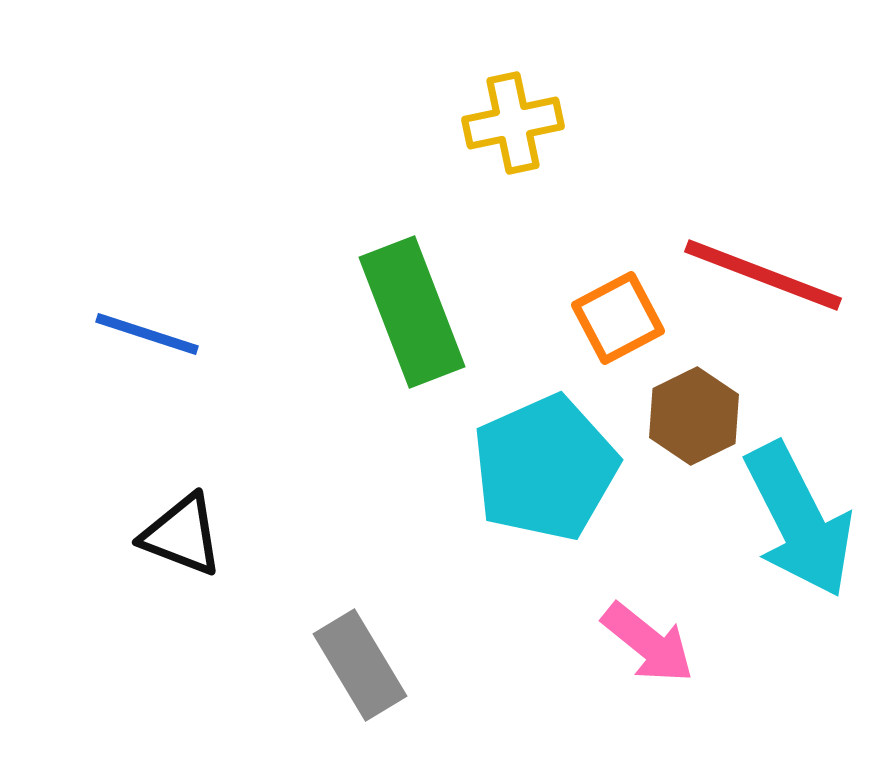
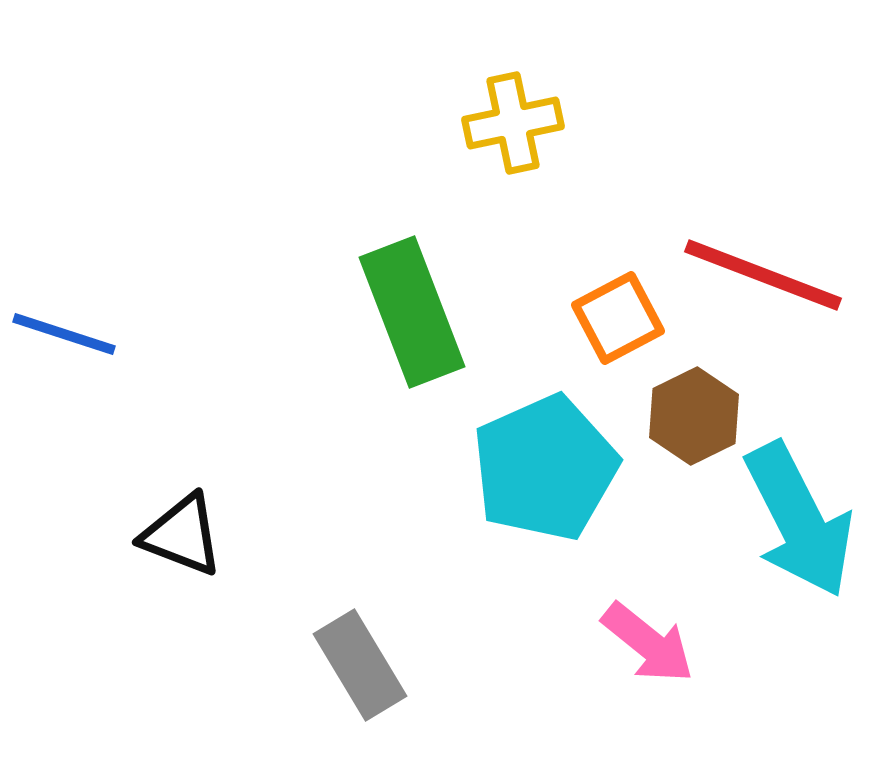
blue line: moved 83 px left
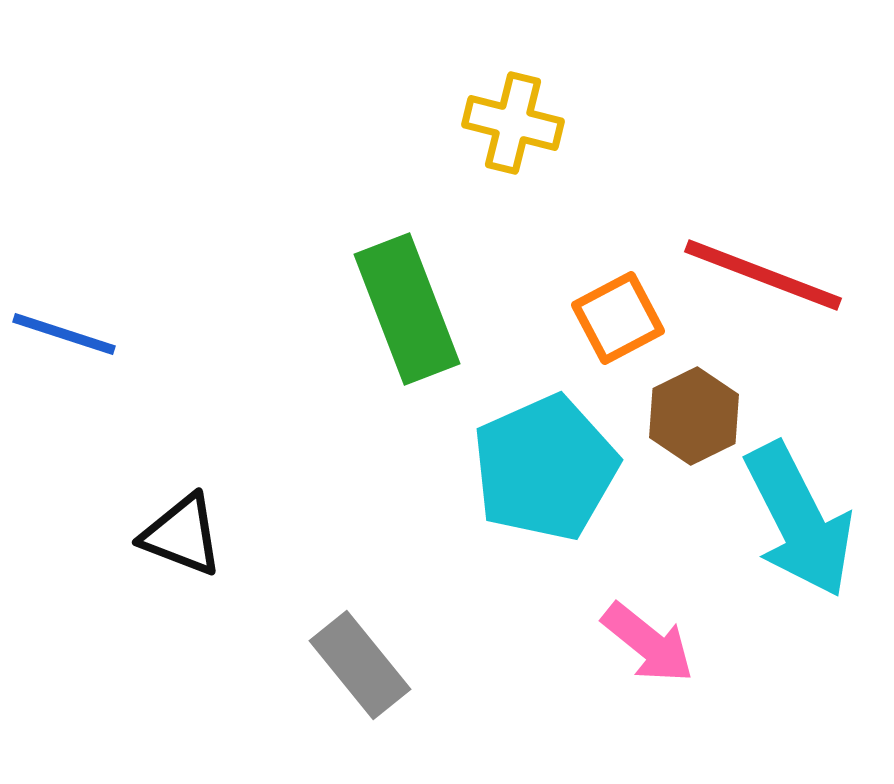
yellow cross: rotated 26 degrees clockwise
green rectangle: moved 5 px left, 3 px up
gray rectangle: rotated 8 degrees counterclockwise
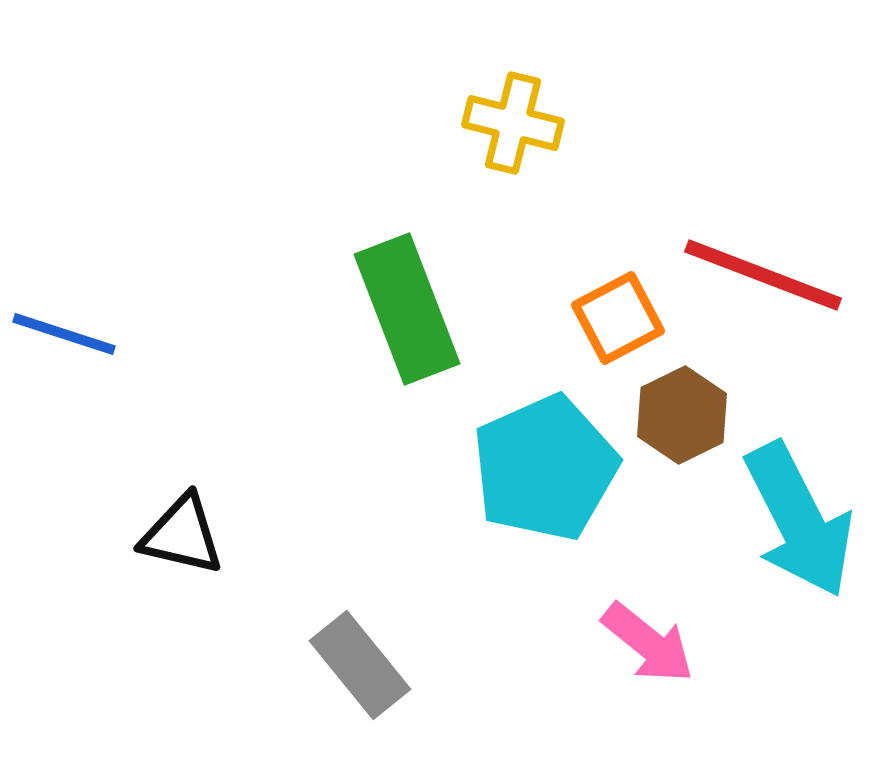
brown hexagon: moved 12 px left, 1 px up
black triangle: rotated 8 degrees counterclockwise
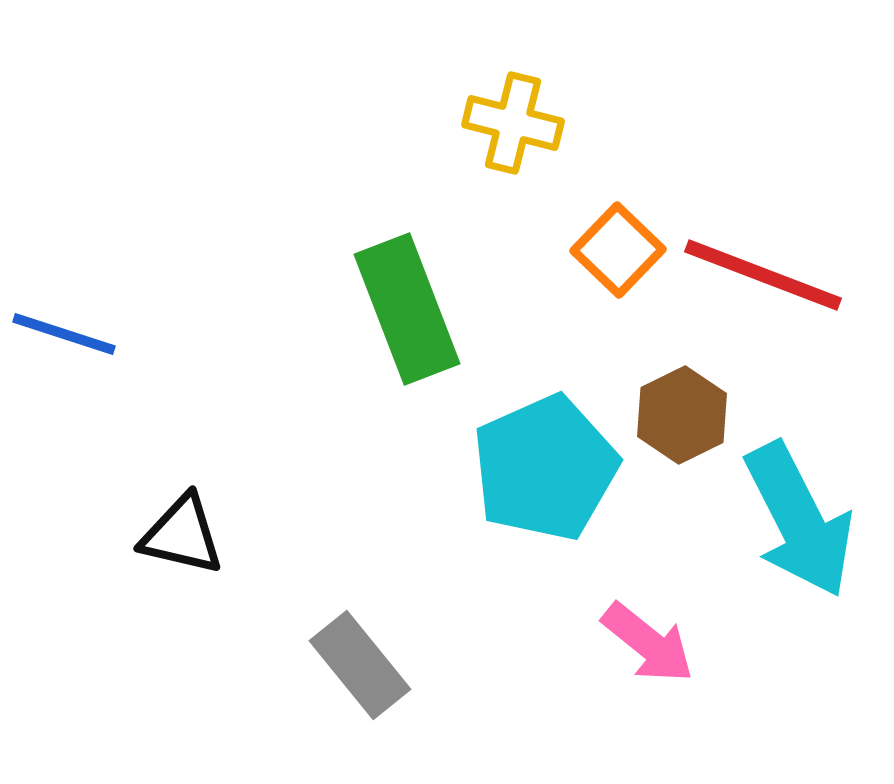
orange square: moved 68 px up; rotated 18 degrees counterclockwise
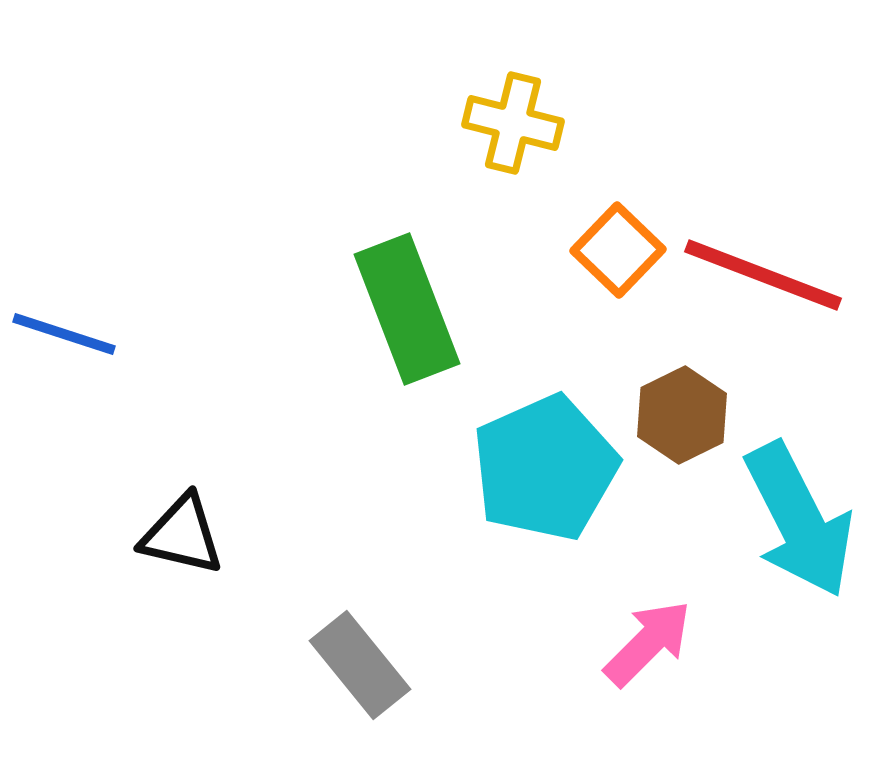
pink arrow: rotated 84 degrees counterclockwise
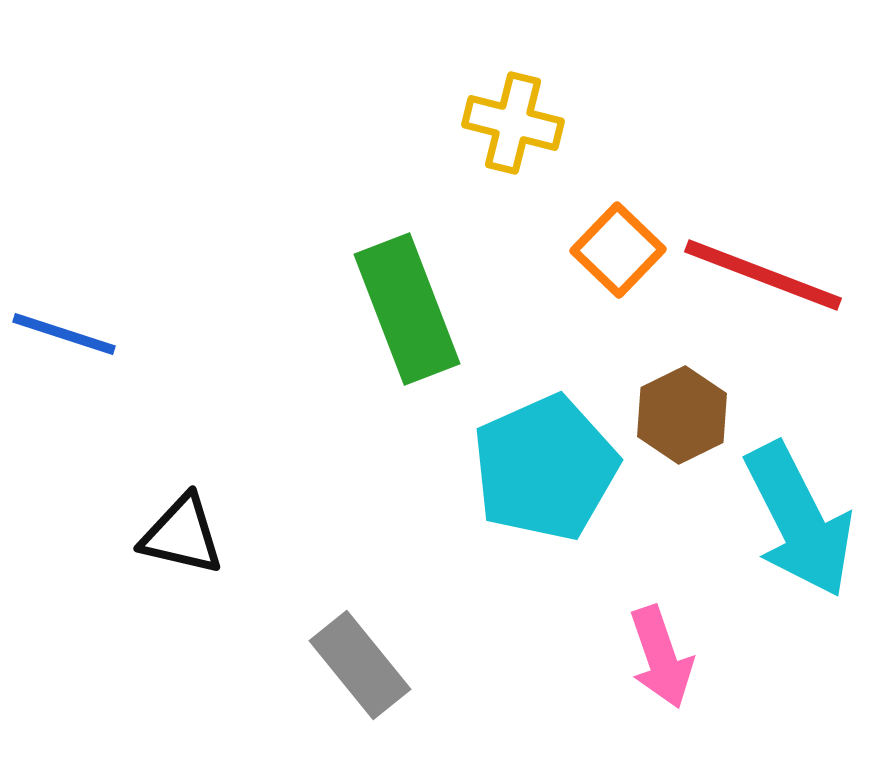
pink arrow: moved 13 px right, 14 px down; rotated 116 degrees clockwise
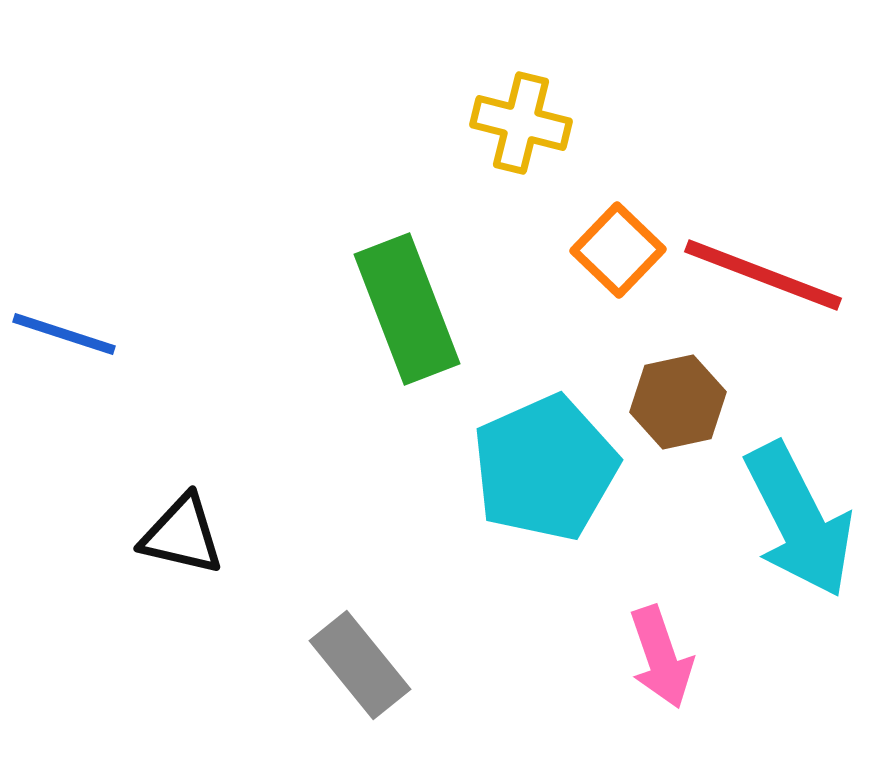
yellow cross: moved 8 px right
brown hexagon: moved 4 px left, 13 px up; rotated 14 degrees clockwise
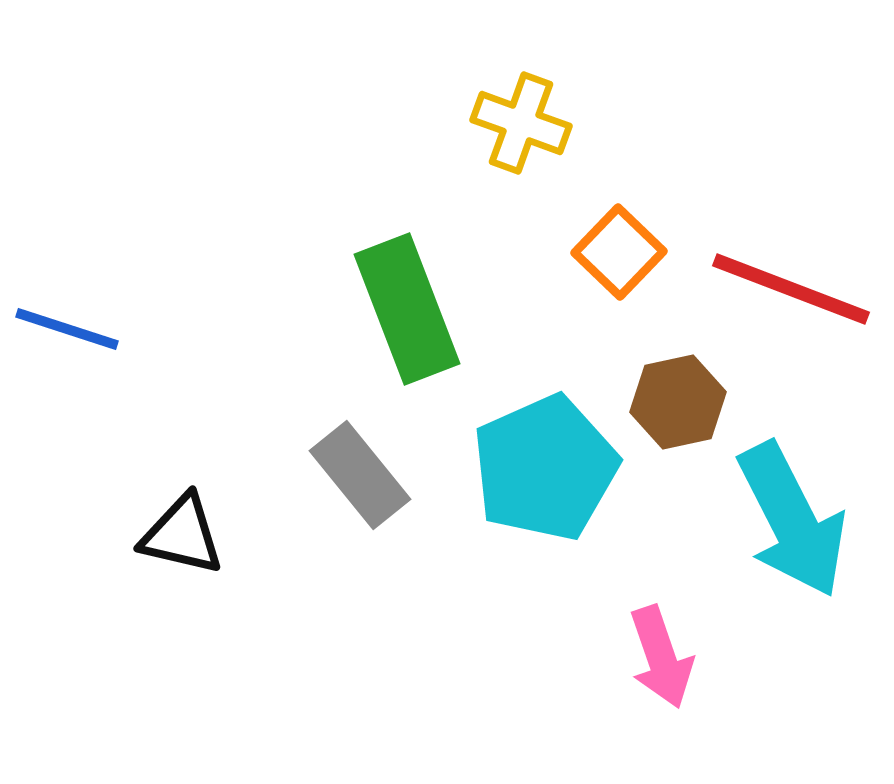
yellow cross: rotated 6 degrees clockwise
orange square: moved 1 px right, 2 px down
red line: moved 28 px right, 14 px down
blue line: moved 3 px right, 5 px up
cyan arrow: moved 7 px left
gray rectangle: moved 190 px up
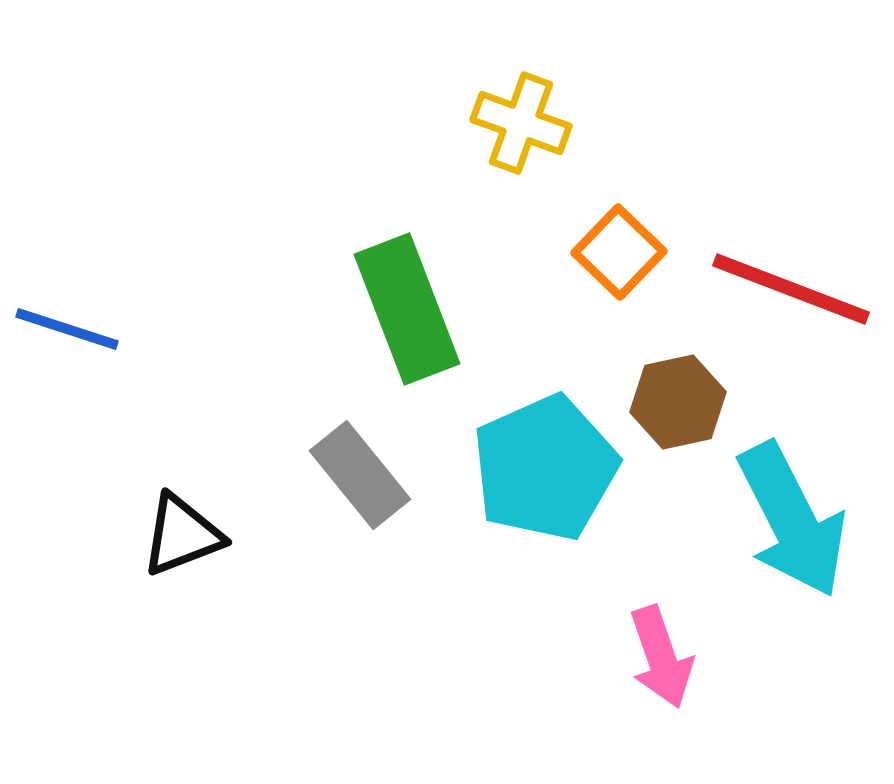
black triangle: rotated 34 degrees counterclockwise
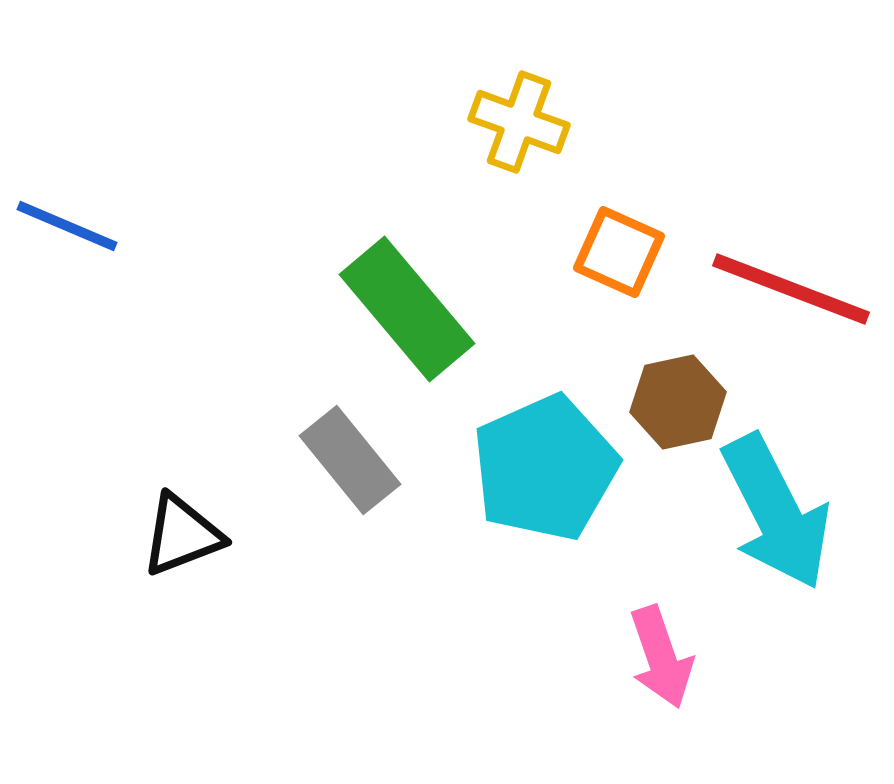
yellow cross: moved 2 px left, 1 px up
orange square: rotated 20 degrees counterclockwise
green rectangle: rotated 19 degrees counterclockwise
blue line: moved 103 px up; rotated 5 degrees clockwise
gray rectangle: moved 10 px left, 15 px up
cyan arrow: moved 16 px left, 8 px up
